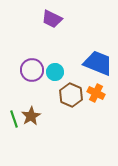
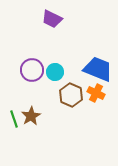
blue trapezoid: moved 6 px down
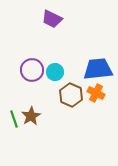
blue trapezoid: rotated 28 degrees counterclockwise
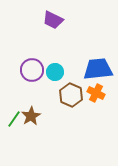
purple trapezoid: moved 1 px right, 1 px down
green line: rotated 54 degrees clockwise
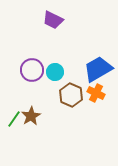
blue trapezoid: rotated 24 degrees counterclockwise
